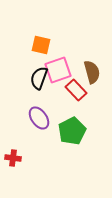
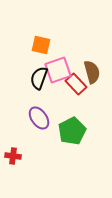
red rectangle: moved 6 px up
red cross: moved 2 px up
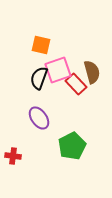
green pentagon: moved 15 px down
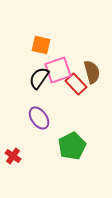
black semicircle: rotated 15 degrees clockwise
red cross: rotated 28 degrees clockwise
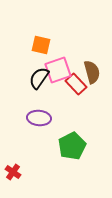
purple ellipse: rotated 50 degrees counterclockwise
red cross: moved 16 px down
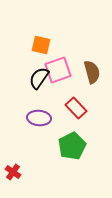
red rectangle: moved 24 px down
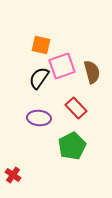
pink square: moved 4 px right, 4 px up
red cross: moved 3 px down
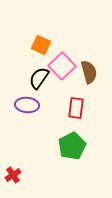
orange square: rotated 12 degrees clockwise
pink square: rotated 24 degrees counterclockwise
brown semicircle: moved 3 px left
red rectangle: rotated 50 degrees clockwise
purple ellipse: moved 12 px left, 13 px up
red cross: rotated 21 degrees clockwise
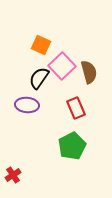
red rectangle: rotated 30 degrees counterclockwise
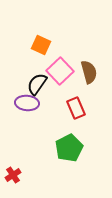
pink square: moved 2 px left, 5 px down
black semicircle: moved 2 px left, 6 px down
purple ellipse: moved 2 px up
green pentagon: moved 3 px left, 2 px down
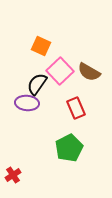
orange square: moved 1 px down
brown semicircle: rotated 135 degrees clockwise
